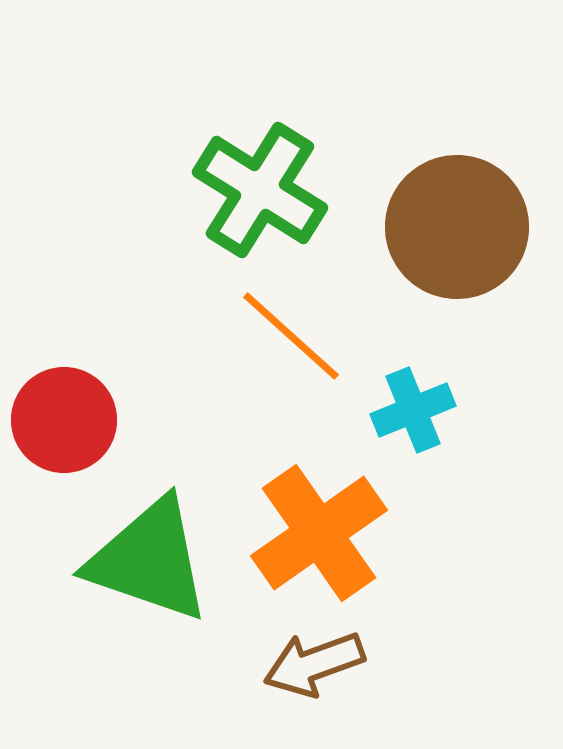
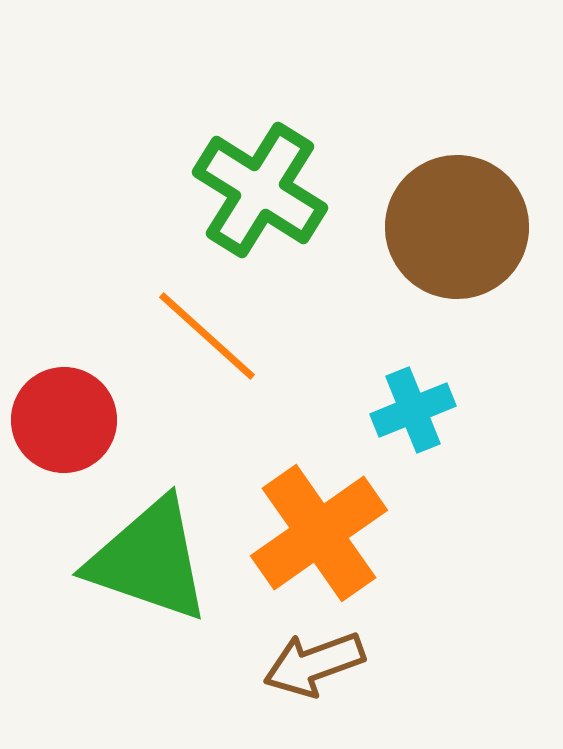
orange line: moved 84 px left
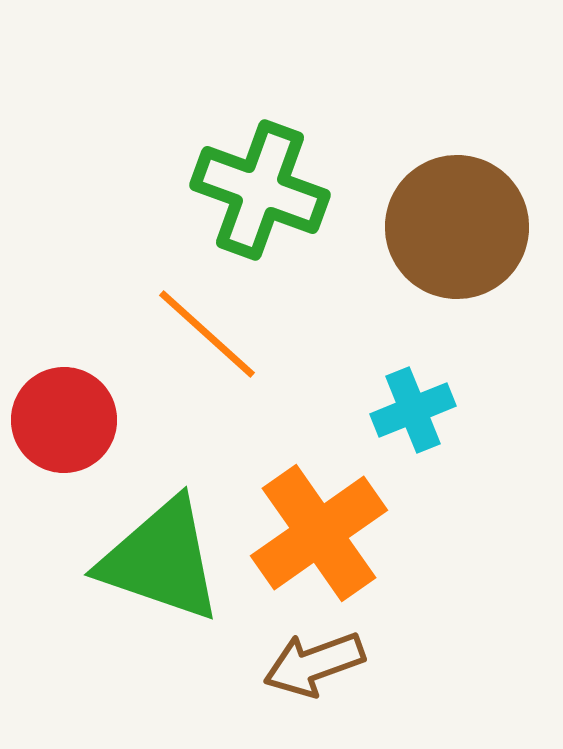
green cross: rotated 12 degrees counterclockwise
orange line: moved 2 px up
green triangle: moved 12 px right
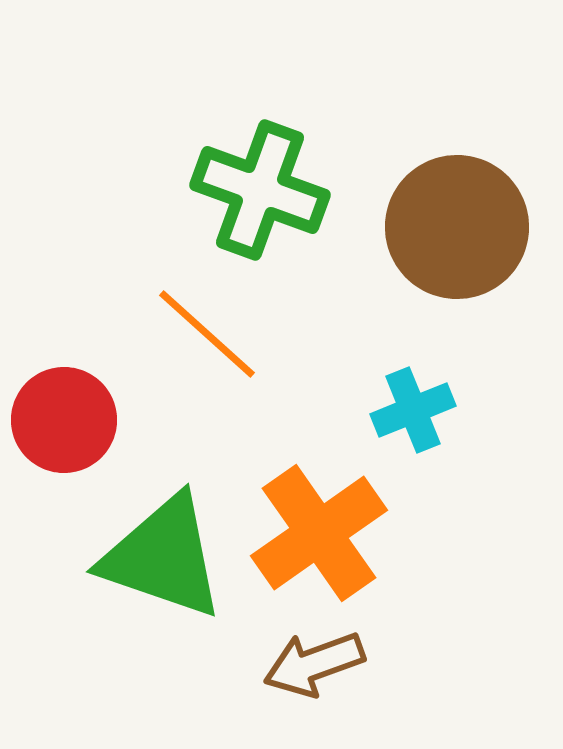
green triangle: moved 2 px right, 3 px up
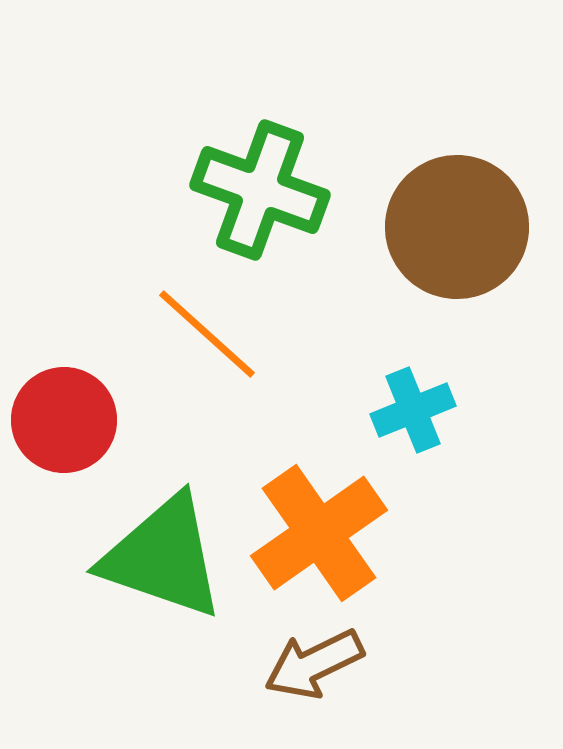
brown arrow: rotated 6 degrees counterclockwise
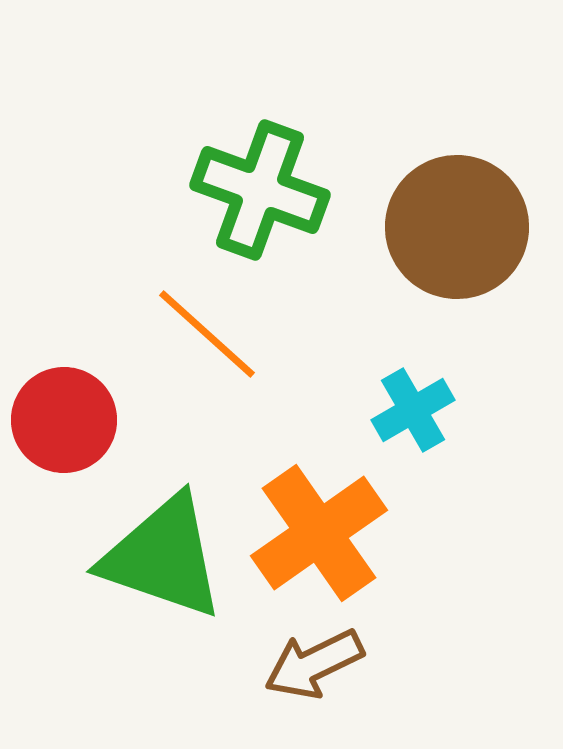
cyan cross: rotated 8 degrees counterclockwise
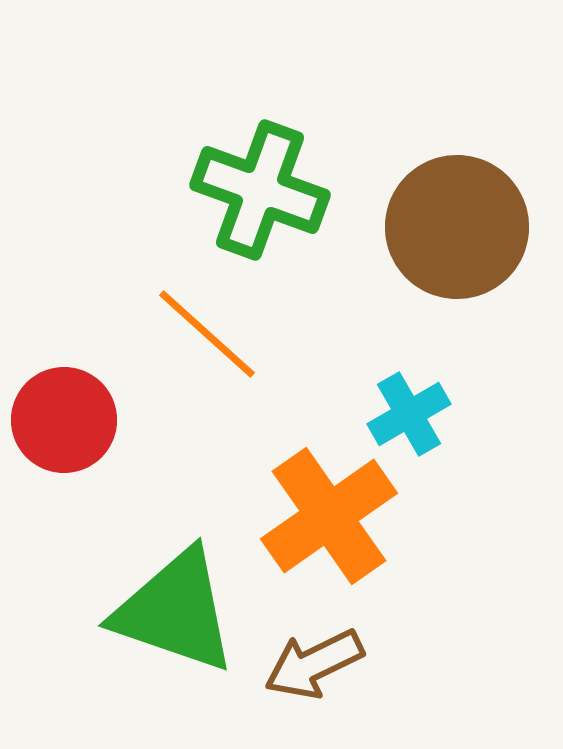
cyan cross: moved 4 px left, 4 px down
orange cross: moved 10 px right, 17 px up
green triangle: moved 12 px right, 54 px down
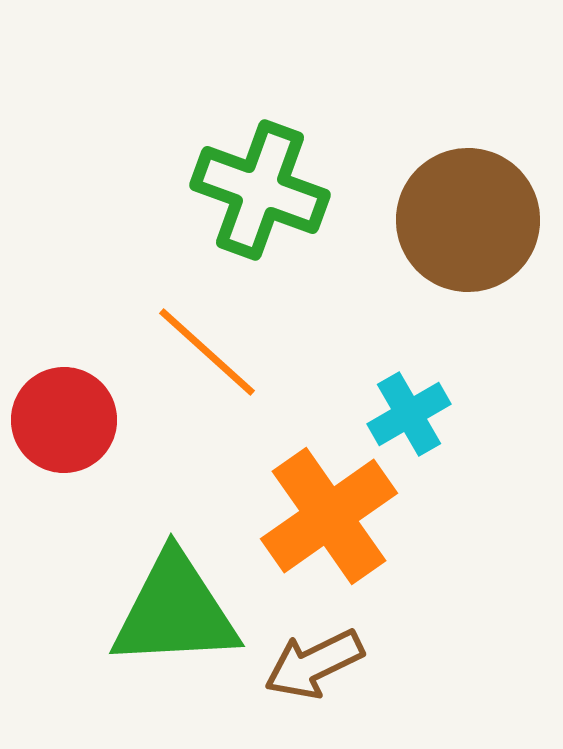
brown circle: moved 11 px right, 7 px up
orange line: moved 18 px down
green triangle: rotated 22 degrees counterclockwise
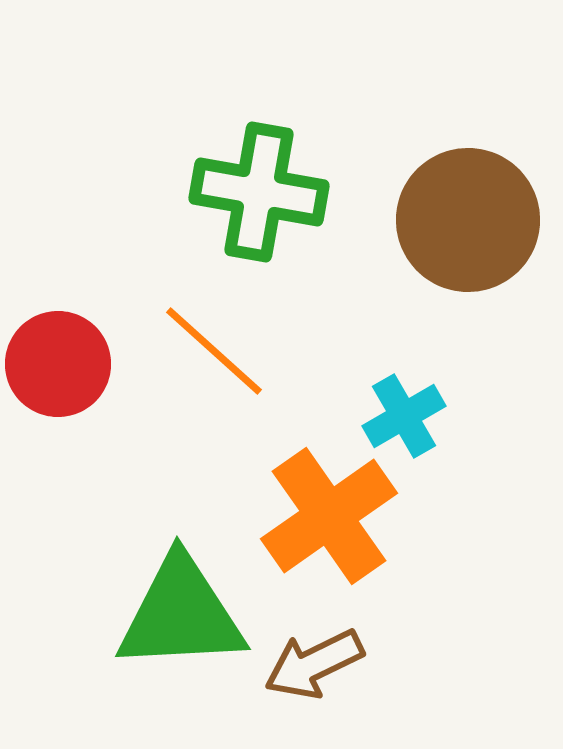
green cross: moved 1 px left, 2 px down; rotated 10 degrees counterclockwise
orange line: moved 7 px right, 1 px up
cyan cross: moved 5 px left, 2 px down
red circle: moved 6 px left, 56 px up
green triangle: moved 6 px right, 3 px down
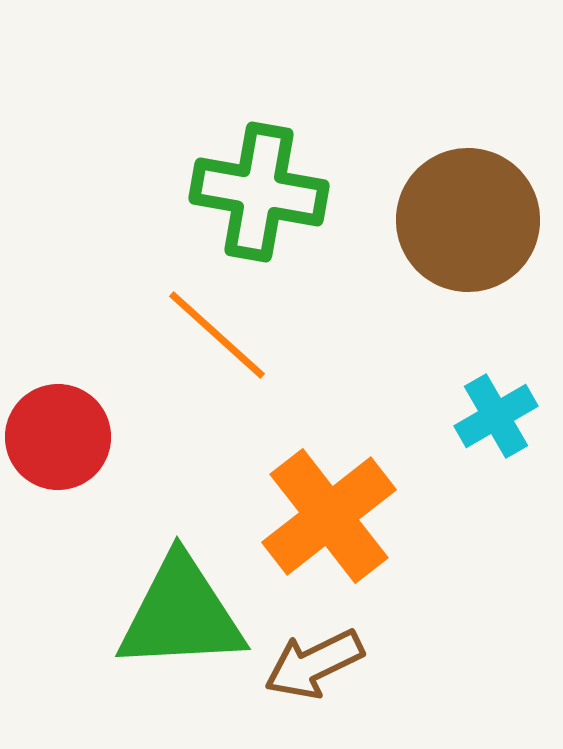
orange line: moved 3 px right, 16 px up
red circle: moved 73 px down
cyan cross: moved 92 px right
orange cross: rotated 3 degrees counterclockwise
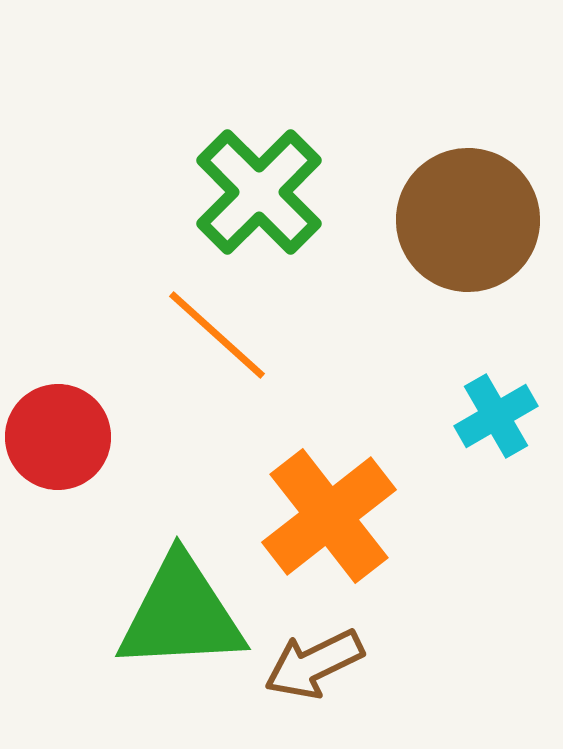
green cross: rotated 35 degrees clockwise
